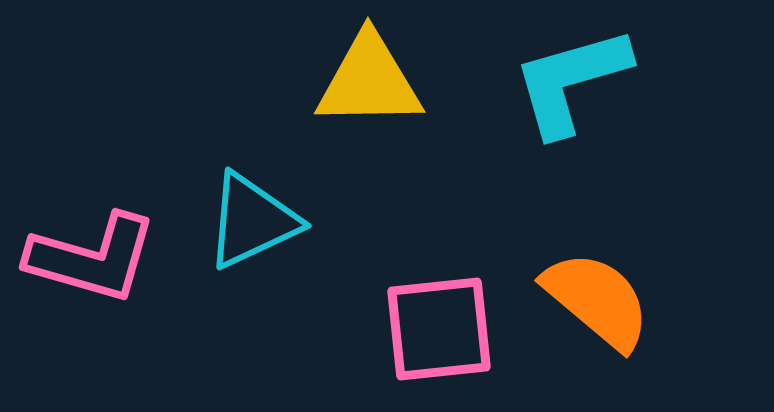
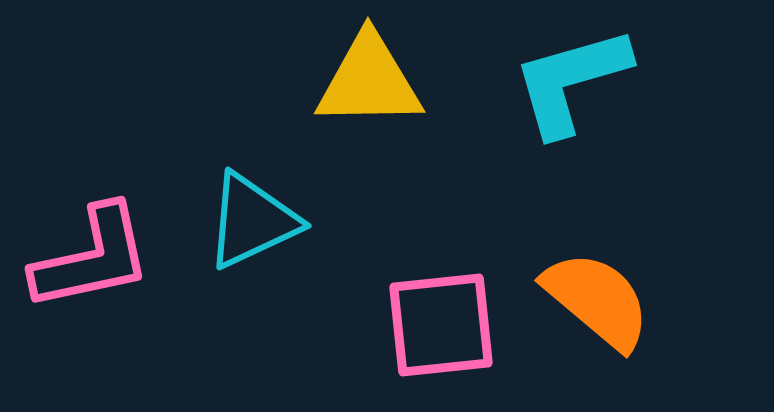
pink L-shape: rotated 28 degrees counterclockwise
pink square: moved 2 px right, 4 px up
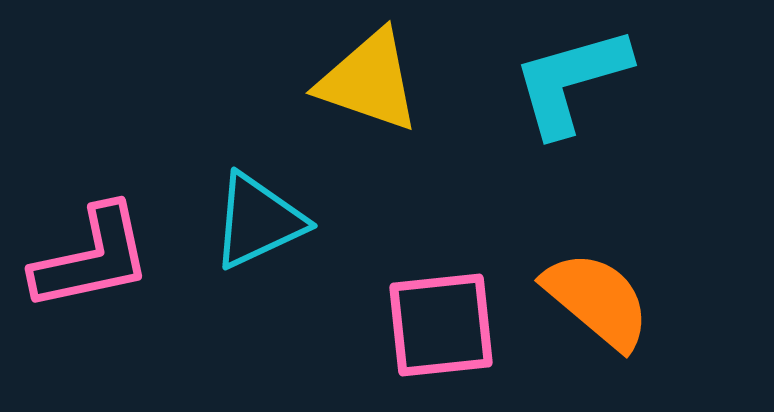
yellow triangle: rotated 20 degrees clockwise
cyan triangle: moved 6 px right
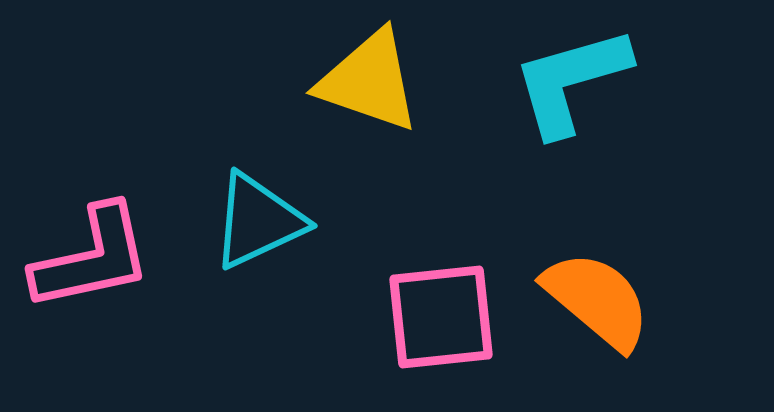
pink square: moved 8 px up
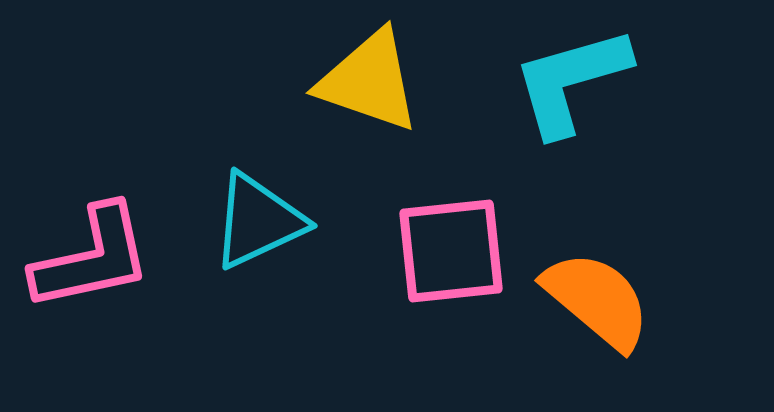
pink square: moved 10 px right, 66 px up
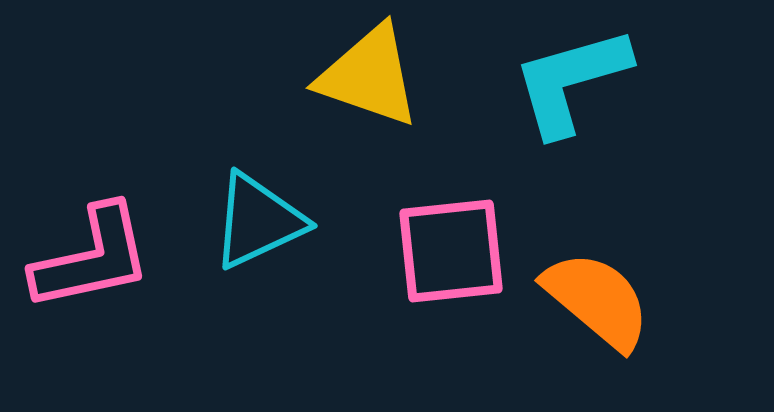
yellow triangle: moved 5 px up
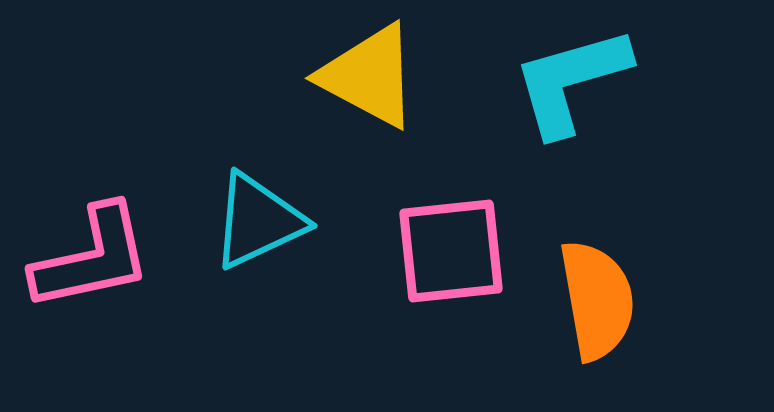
yellow triangle: rotated 9 degrees clockwise
orange semicircle: rotated 40 degrees clockwise
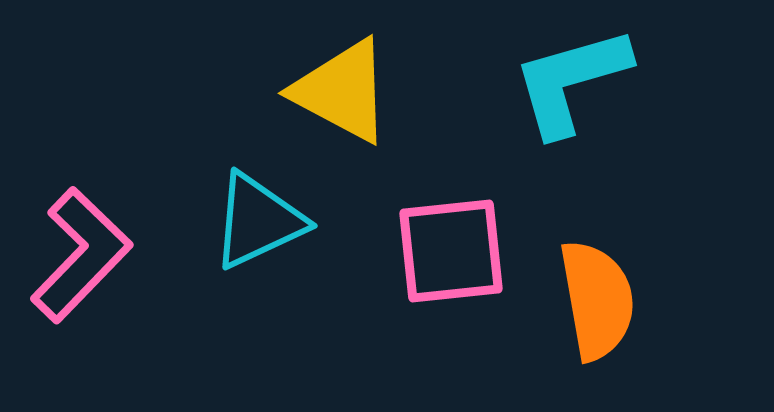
yellow triangle: moved 27 px left, 15 px down
pink L-shape: moved 11 px left, 3 px up; rotated 34 degrees counterclockwise
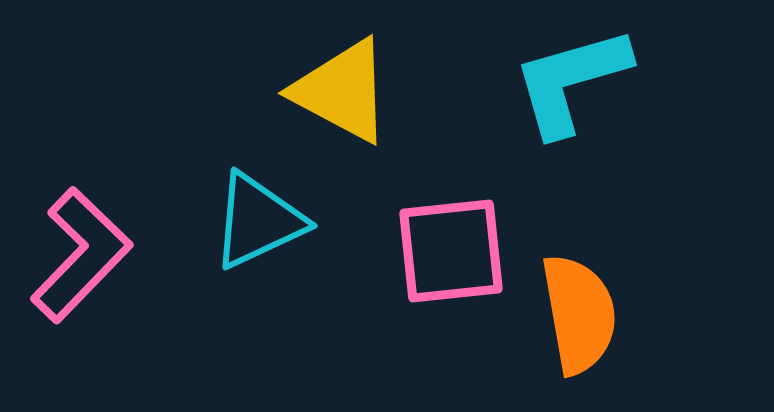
orange semicircle: moved 18 px left, 14 px down
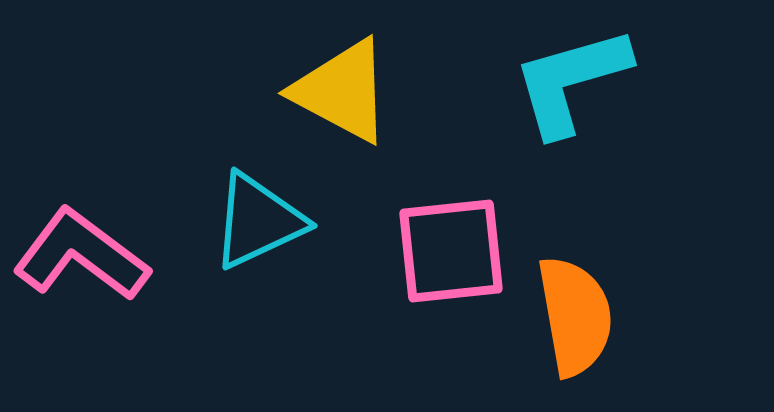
pink L-shape: rotated 97 degrees counterclockwise
orange semicircle: moved 4 px left, 2 px down
